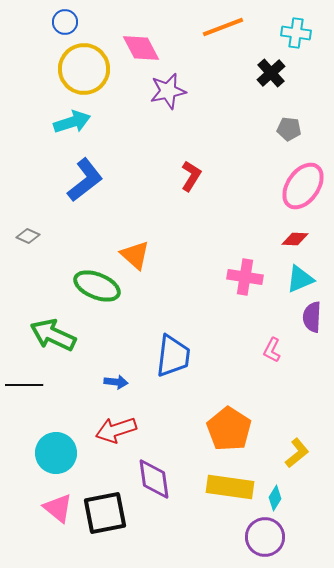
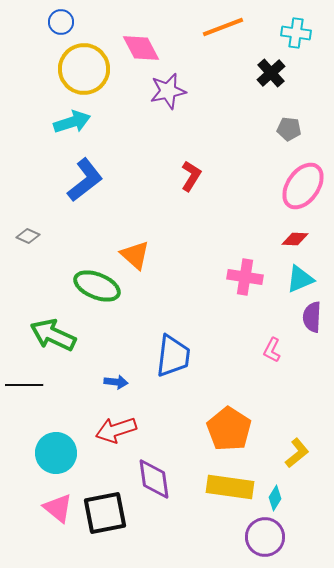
blue circle: moved 4 px left
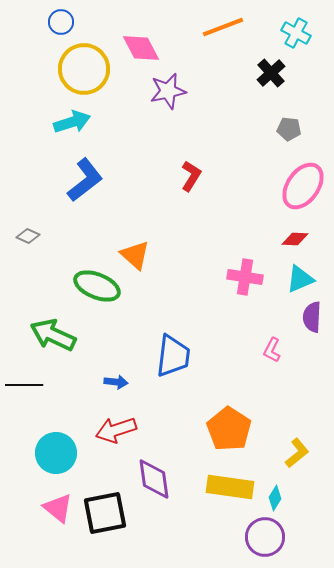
cyan cross: rotated 20 degrees clockwise
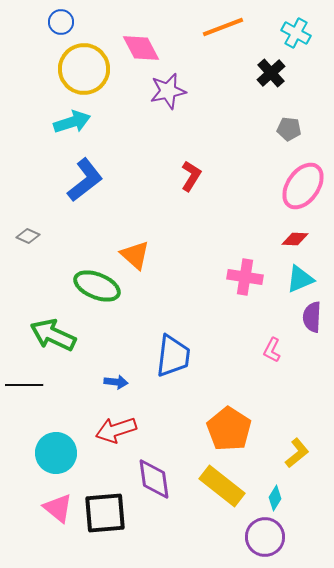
yellow rectangle: moved 8 px left, 1 px up; rotated 30 degrees clockwise
black square: rotated 6 degrees clockwise
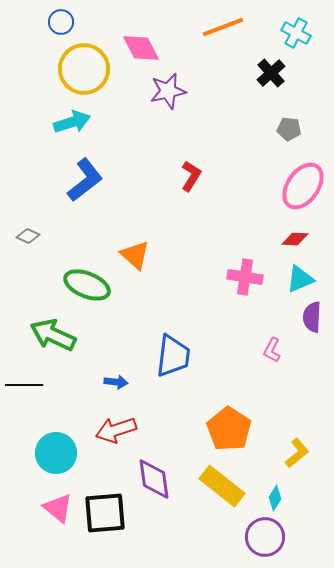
green ellipse: moved 10 px left, 1 px up
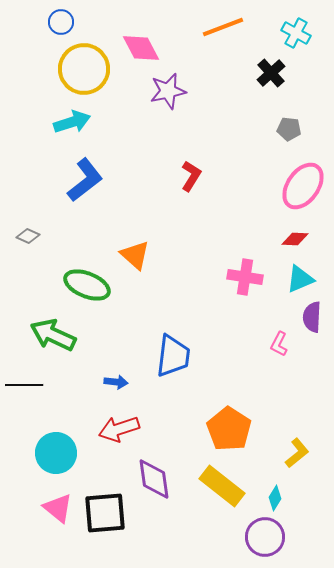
pink L-shape: moved 7 px right, 6 px up
red arrow: moved 3 px right, 1 px up
